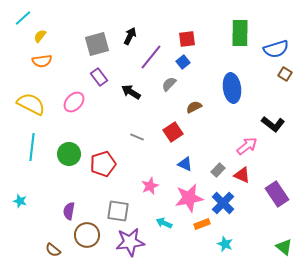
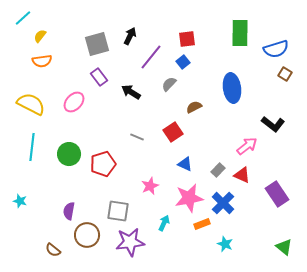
cyan arrow at (164, 223): rotated 91 degrees clockwise
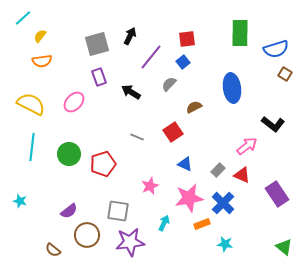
purple rectangle at (99, 77): rotated 18 degrees clockwise
purple semicircle at (69, 211): rotated 138 degrees counterclockwise
cyan star at (225, 244): rotated 14 degrees counterclockwise
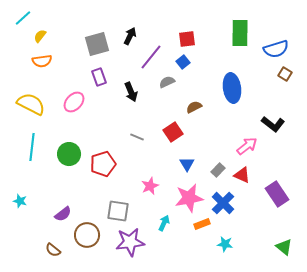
gray semicircle at (169, 84): moved 2 px left, 2 px up; rotated 21 degrees clockwise
black arrow at (131, 92): rotated 144 degrees counterclockwise
blue triangle at (185, 164): moved 2 px right; rotated 35 degrees clockwise
purple semicircle at (69, 211): moved 6 px left, 3 px down
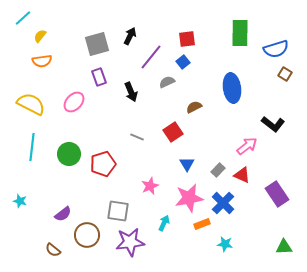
green triangle at (284, 247): rotated 42 degrees counterclockwise
